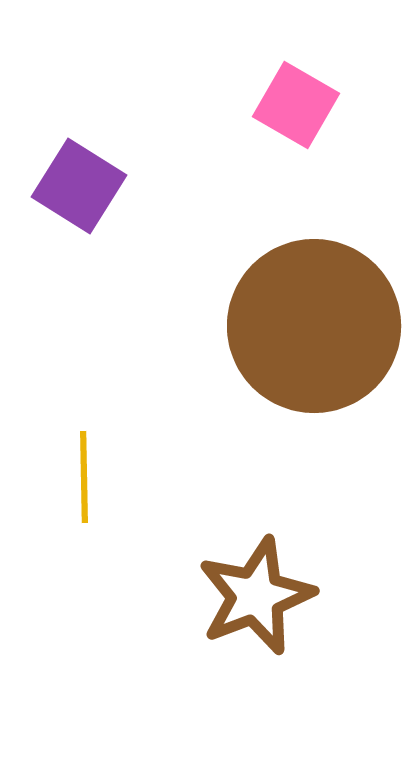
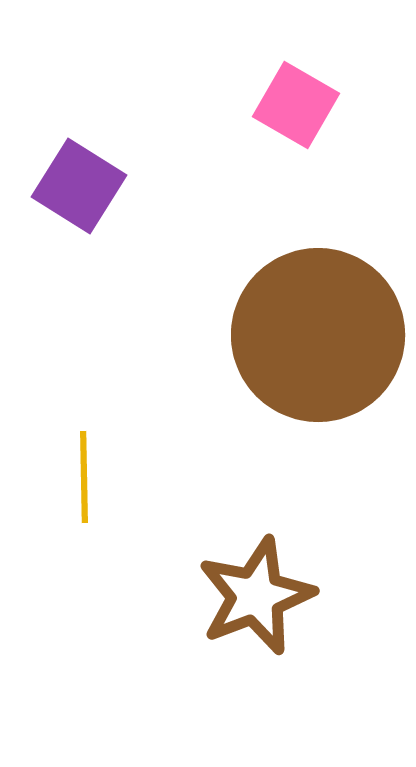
brown circle: moved 4 px right, 9 px down
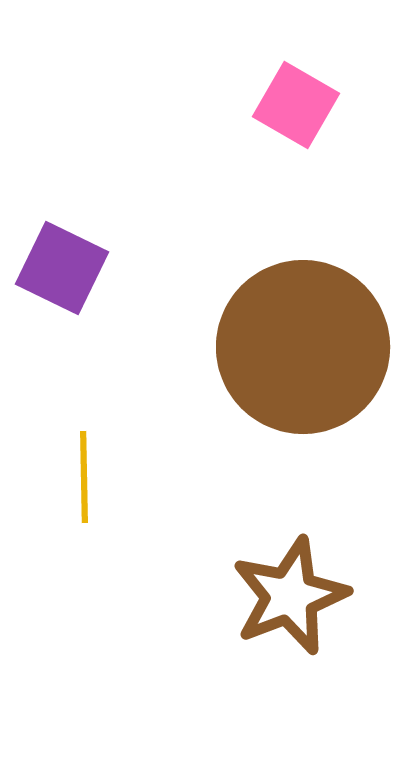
purple square: moved 17 px left, 82 px down; rotated 6 degrees counterclockwise
brown circle: moved 15 px left, 12 px down
brown star: moved 34 px right
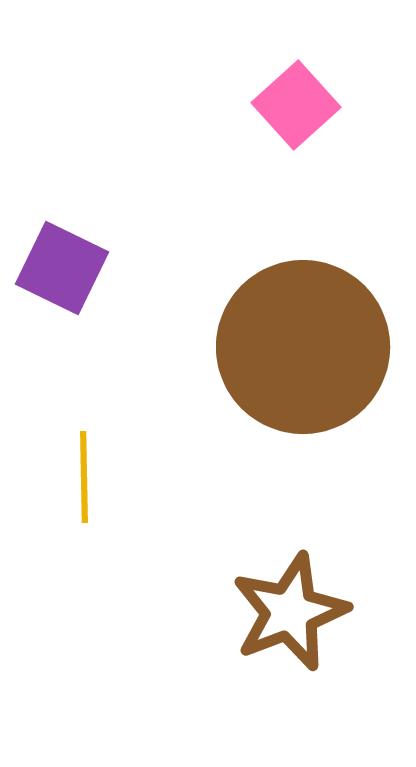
pink square: rotated 18 degrees clockwise
brown star: moved 16 px down
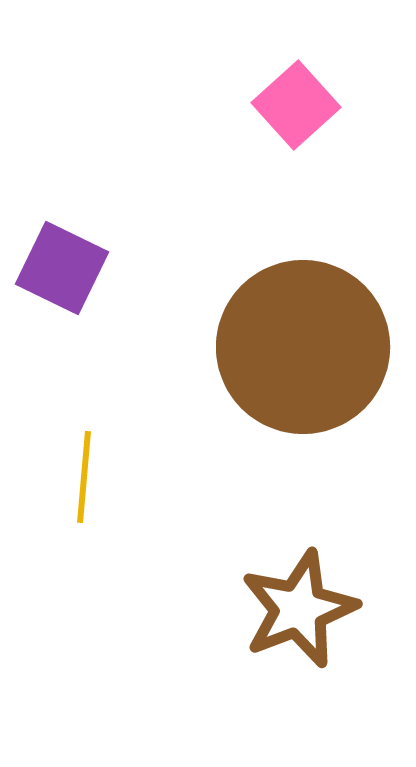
yellow line: rotated 6 degrees clockwise
brown star: moved 9 px right, 3 px up
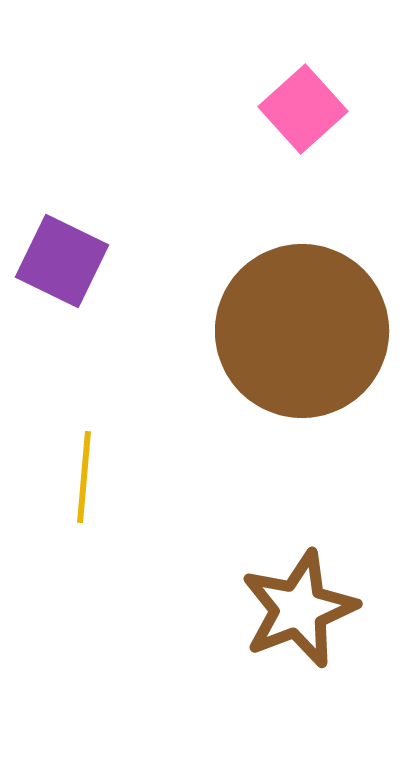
pink square: moved 7 px right, 4 px down
purple square: moved 7 px up
brown circle: moved 1 px left, 16 px up
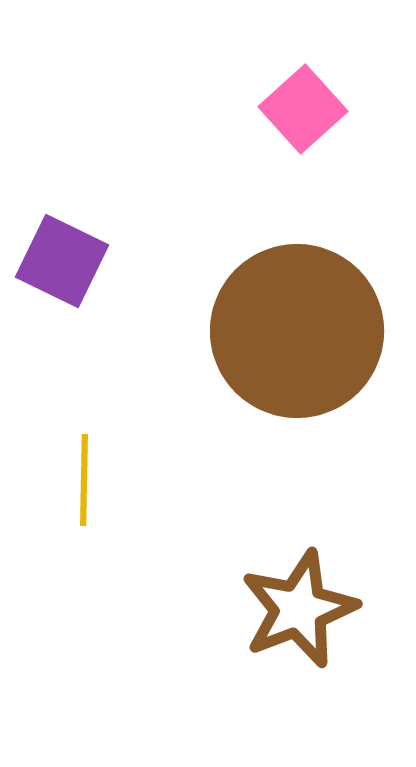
brown circle: moved 5 px left
yellow line: moved 3 px down; rotated 4 degrees counterclockwise
